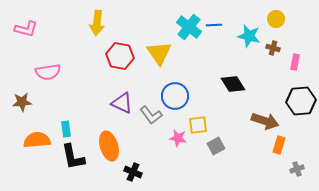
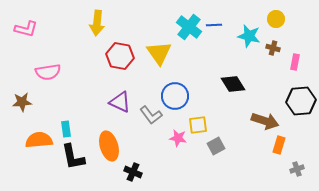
purple triangle: moved 2 px left, 1 px up
orange semicircle: moved 2 px right
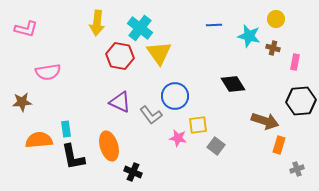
cyan cross: moved 49 px left, 1 px down
gray square: rotated 24 degrees counterclockwise
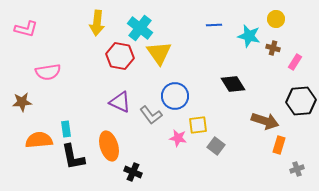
pink rectangle: rotated 21 degrees clockwise
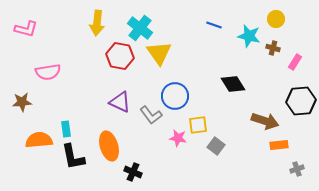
blue line: rotated 21 degrees clockwise
orange rectangle: rotated 66 degrees clockwise
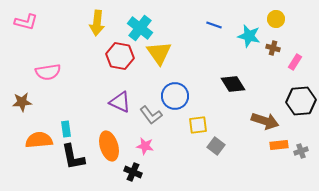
pink L-shape: moved 7 px up
pink star: moved 33 px left, 8 px down
gray cross: moved 4 px right, 18 px up
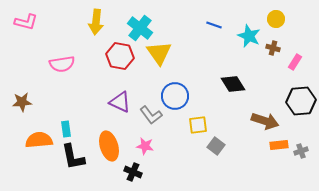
yellow arrow: moved 1 px left, 1 px up
cyan star: rotated 10 degrees clockwise
pink semicircle: moved 14 px right, 8 px up
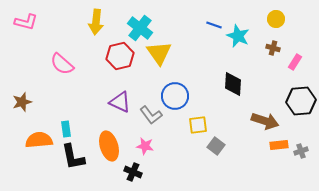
cyan star: moved 11 px left
red hexagon: rotated 24 degrees counterclockwise
pink semicircle: rotated 50 degrees clockwise
black diamond: rotated 35 degrees clockwise
brown star: rotated 12 degrees counterclockwise
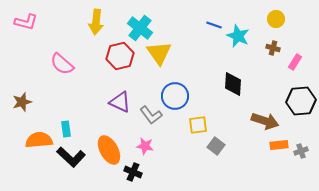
orange ellipse: moved 4 px down; rotated 12 degrees counterclockwise
black L-shape: moved 2 px left; rotated 36 degrees counterclockwise
